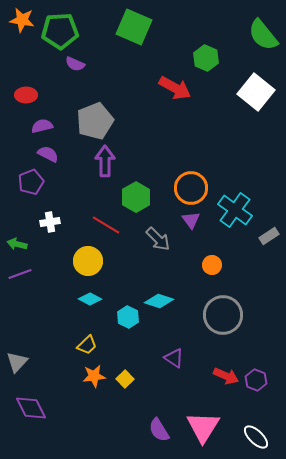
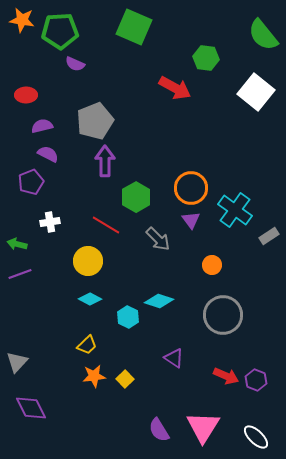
green hexagon at (206, 58): rotated 15 degrees counterclockwise
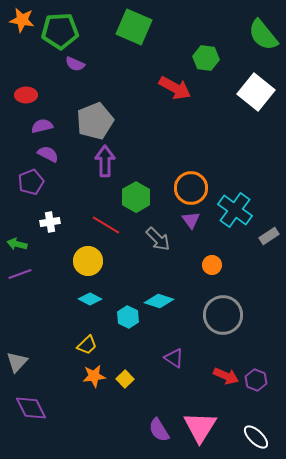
pink triangle at (203, 427): moved 3 px left
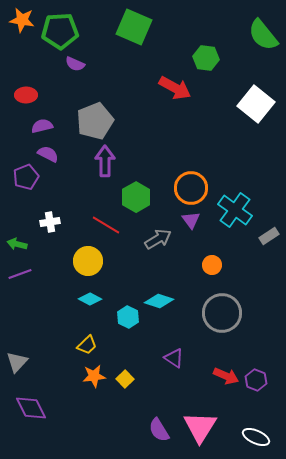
white square at (256, 92): moved 12 px down
purple pentagon at (31, 182): moved 5 px left, 5 px up
gray arrow at (158, 239): rotated 76 degrees counterclockwise
gray circle at (223, 315): moved 1 px left, 2 px up
white ellipse at (256, 437): rotated 20 degrees counterclockwise
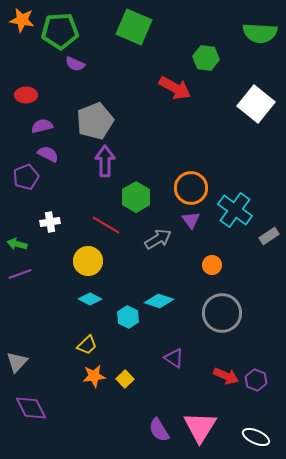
green semicircle at (263, 35): moved 3 px left, 2 px up; rotated 48 degrees counterclockwise
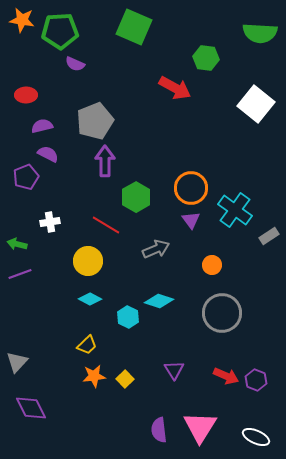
gray arrow at (158, 239): moved 2 px left, 10 px down; rotated 8 degrees clockwise
purple triangle at (174, 358): moved 12 px down; rotated 25 degrees clockwise
purple semicircle at (159, 430): rotated 25 degrees clockwise
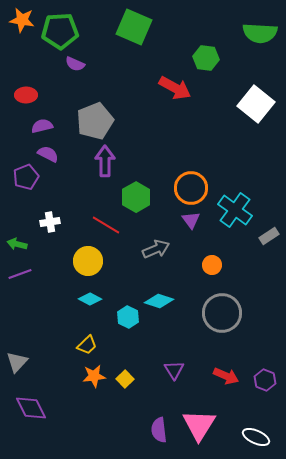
purple hexagon at (256, 380): moved 9 px right
pink triangle at (200, 427): moved 1 px left, 2 px up
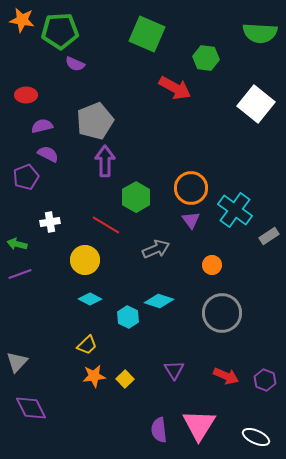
green square at (134, 27): moved 13 px right, 7 px down
yellow circle at (88, 261): moved 3 px left, 1 px up
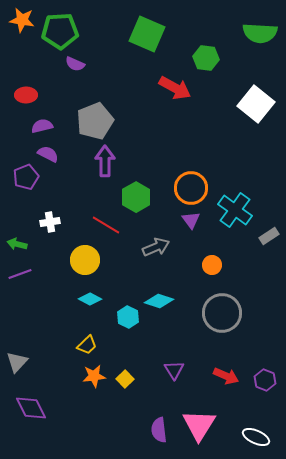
gray arrow at (156, 249): moved 2 px up
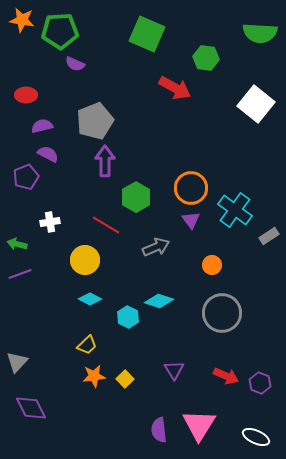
purple hexagon at (265, 380): moved 5 px left, 3 px down
